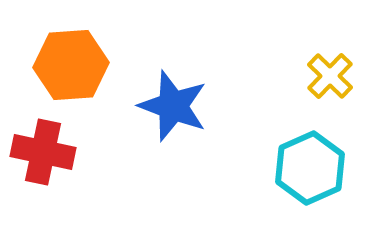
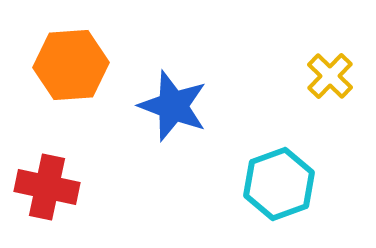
red cross: moved 4 px right, 35 px down
cyan hexagon: moved 31 px left, 16 px down; rotated 4 degrees clockwise
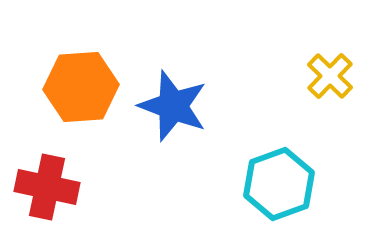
orange hexagon: moved 10 px right, 22 px down
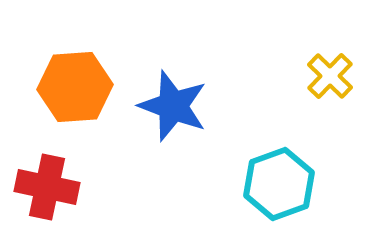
orange hexagon: moved 6 px left
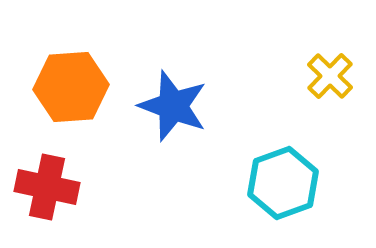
orange hexagon: moved 4 px left
cyan hexagon: moved 4 px right, 1 px up
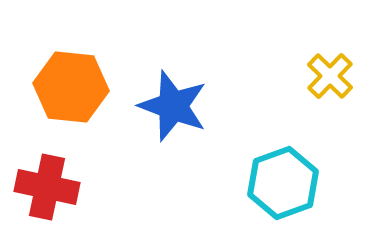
orange hexagon: rotated 10 degrees clockwise
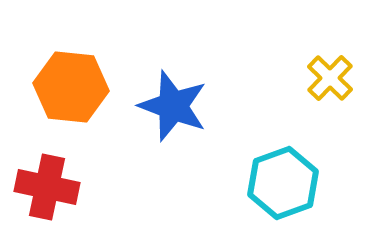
yellow cross: moved 2 px down
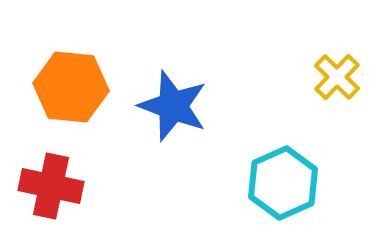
yellow cross: moved 7 px right, 1 px up
cyan hexagon: rotated 4 degrees counterclockwise
red cross: moved 4 px right, 1 px up
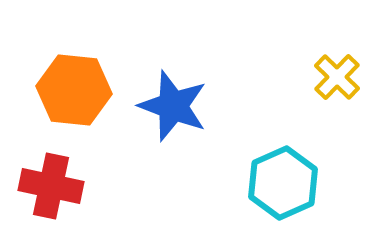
orange hexagon: moved 3 px right, 3 px down
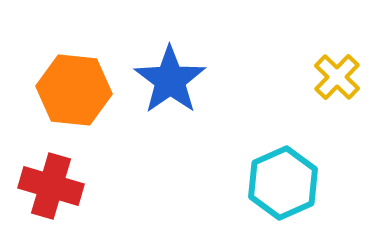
blue star: moved 3 px left, 26 px up; rotated 16 degrees clockwise
red cross: rotated 4 degrees clockwise
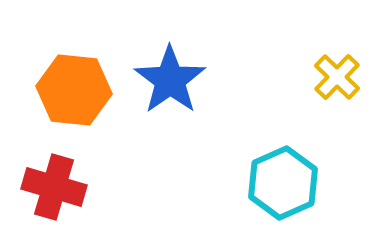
red cross: moved 3 px right, 1 px down
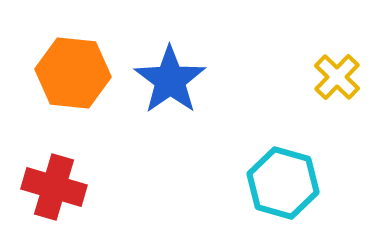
orange hexagon: moved 1 px left, 17 px up
cyan hexagon: rotated 20 degrees counterclockwise
